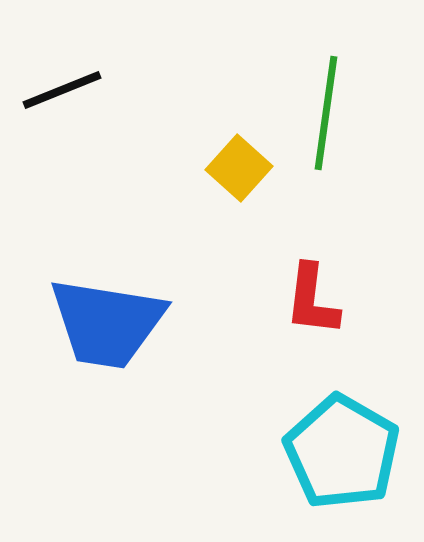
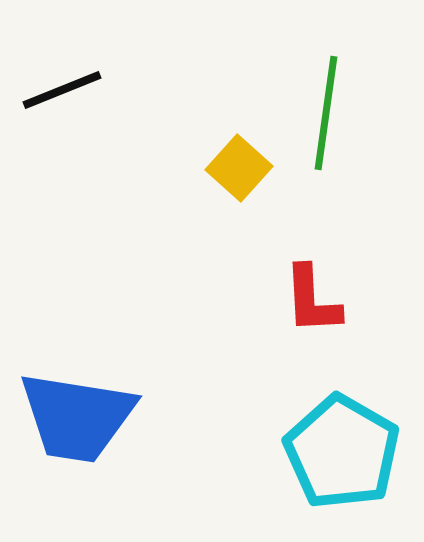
red L-shape: rotated 10 degrees counterclockwise
blue trapezoid: moved 30 px left, 94 px down
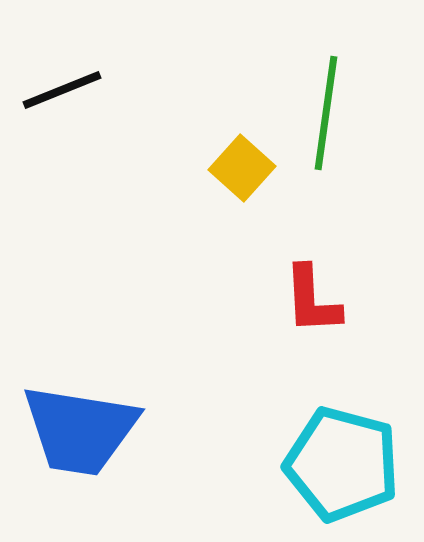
yellow square: moved 3 px right
blue trapezoid: moved 3 px right, 13 px down
cyan pentagon: moved 12 px down; rotated 15 degrees counterclockwise
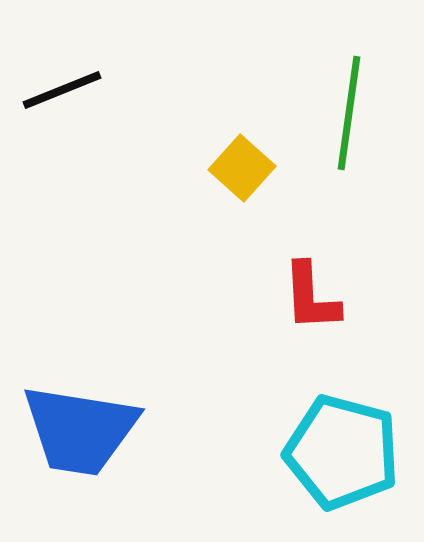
green line: moved 23 px right
red L-shape: moved 1 px left, 3 px up
cyan pentagon: moved 12 px up
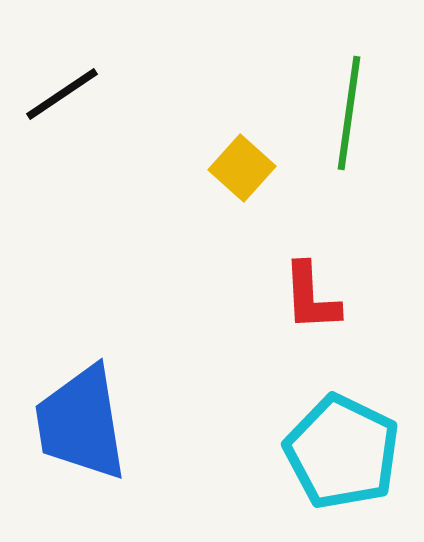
black line: moved 4 px down; rotated 12 degrees counterclockwise
blue trapezoid: moved 1 px right, 7 px up; rotated 72 degrees clockwise
cyan pentagon: rotated 11 degrees clockwise
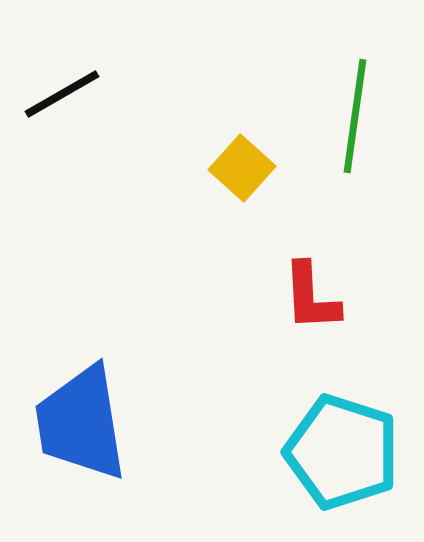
black line: rotated 4 degrees clockwise
green line: moved 6 px right, 3 px down
cyan pentagon: rotated 8 degrees counterclockwise
